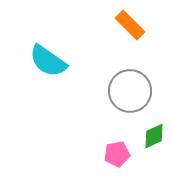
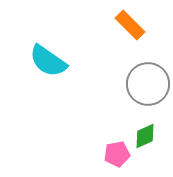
gray circle: moved 18 px right, 7 px up
green diamond: moved 9 px left
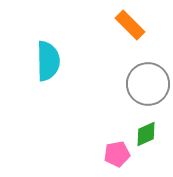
cyan semicircle: rotated 126 degrees counterclockwise
green diamond: moved 1 px right, 2 px up
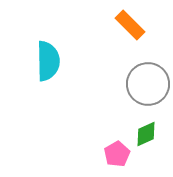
pink pentagon: rotated 20 degrees counterclockwise
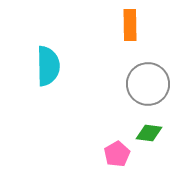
orange rectangle: rotated 44 degrees clockwise
cyan semicircle: moved 5 px down
green diamond: moved 3 px right, 1 px up; rotated 32 degrees clockwise
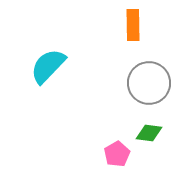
orange rectangle: moved 3 px right
cyan semicircle: rotated 135 degrees counterclockwise
gray circle: moved 1 px right, 1 px up
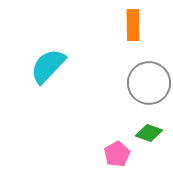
green diamond: rotated 12 degrees clockwise
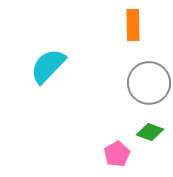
green diamond: moved 1 px right, 1 px up
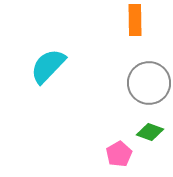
orange rectangle: moved 2 px right, 5 px up
pink pentagon: moved 2 px right
